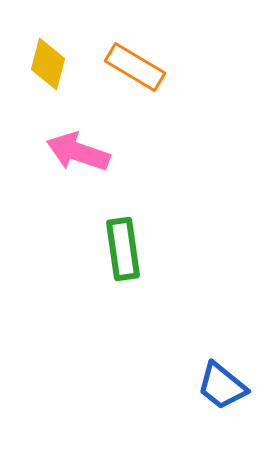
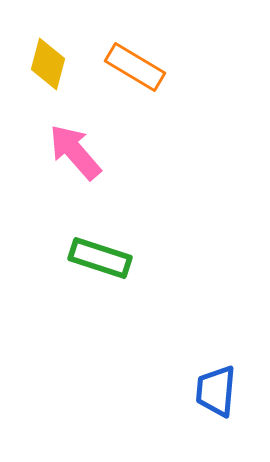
pink arrow: moved 3 px left; rotated 30 degrees clockwise
green rectangle: moved 23 px left, 9 px down; rotated 64 degrees counterclockwise
blue trapezoid: moved 6 px left, 5 px down; rotated 56 degrees clockwise
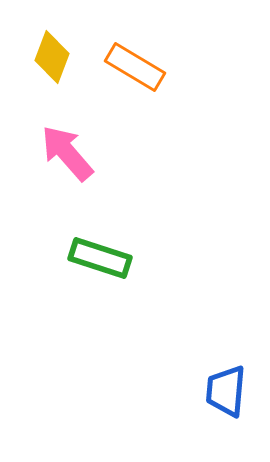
yellow diamond: moved 4 px right, 7 px up; rotated 6 degrees clockwise
pink arrow: moved 8 px left, 1 px down
blue trapezoid: moved 10 px right
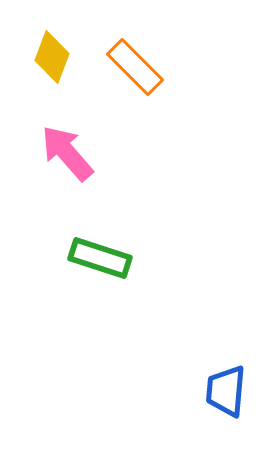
orange rectangle: rotated 14 degrees clockwise
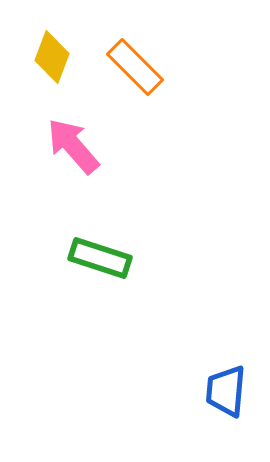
pink arrow: moved 6 px right, 7 px up
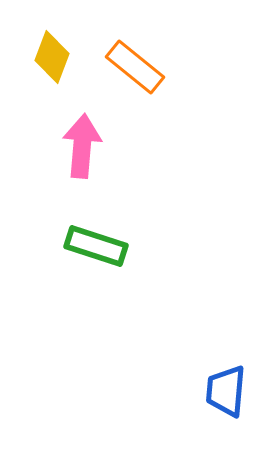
orange rectangle: rotated 6 degrees counterclockwise
pink arrow: moved 9 px right; rotated 46 degrees clockwise
green rectangle: moved 4 px left, 12 px up
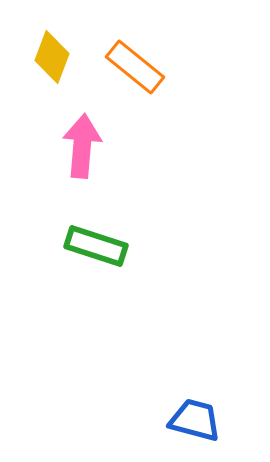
blue trapezoid: moved 31 px left, 29 px down; rotated 100 degrees clockwise
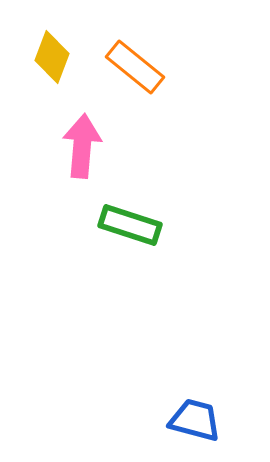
green rectangle: moved 34 px right, 21 px up
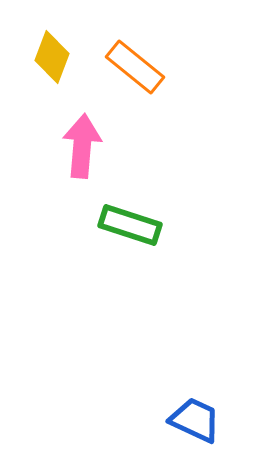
blue trapezoid: rotated 10 degrees clockwise
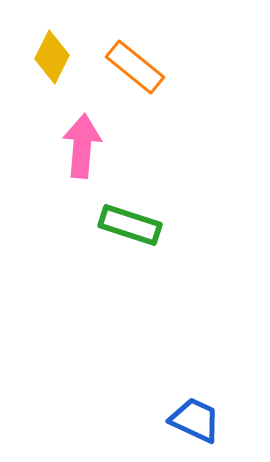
yellow diamond: rotated 6 degrees clockwise
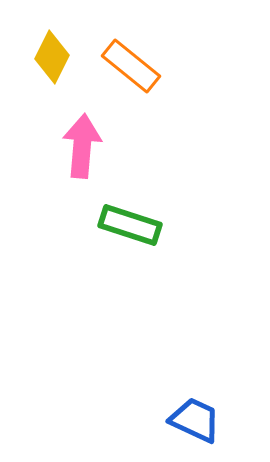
orange rectangle: moved 4 px left, 1 px up
